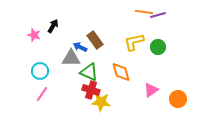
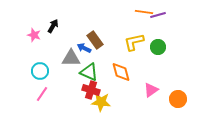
blue arrow: moved 4 px right, 1 px down
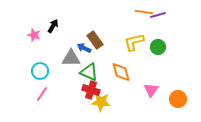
pink triangle: rotated 21 degrees counterclockwise
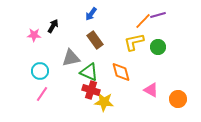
orange line: moved 1 px left, 9 px down; rotated 54 degrees counterclockwise
pink star: rotated 16 degrees counterclockwise
blue arrow: moved 7 px right, 34 px up; rotated 80 degrees counterclockwise
gray triangle: rotated 12 degrees counterclockwise
pink triangle: rotated 35 degrees counterclockwise
yellow star: moved 3 px right
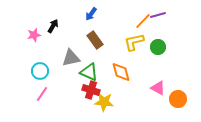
pink star: rotated 16 degrees counterclockwise
pink triangle: moved 7 px right, 2 px up
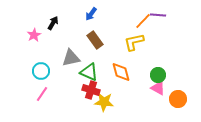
purple line: rotated 21 degrees clockwise
black arrow: moved 3 px up
pink star: rotated 16 degrees counterclockwise
green circle: moved 28 px down
cyan circle: moved 1 px right
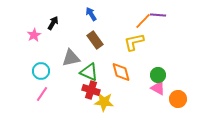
blue arrow: rotated 112 degrees clockwise
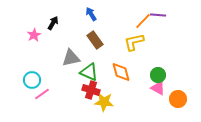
cyan circle: moved 9 px left, 9 px down
pink line: rotated 21 degrees clockwise
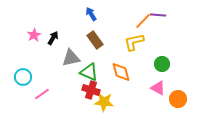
black arrow: moved 15 px down
green circle: moved 4 px right, 11 px up
cyan circle: moved 9 px left, 3 px up
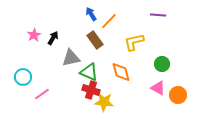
orange line: moved 34 px left
orange circle: moved 4 px up
